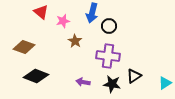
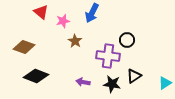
blue arrow: rotated 12 degrees clockwise
black circle: moved 18 px right, 14 px down
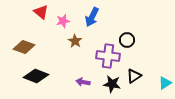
blue arrow: moved 4 px down
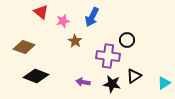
cyan triangle: moved 1 px left
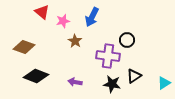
red triangle: moved 1 px right
purple arrow: moved 8 px left
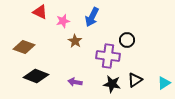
red triangle: moved 2 px left; rotated 14 degrees counterclockwise
black triangle: moved 1 px right, 4 px down
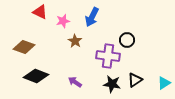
purple arrow: rotated 24 degrees clockwise
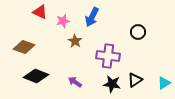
black circle: moved 11 px right, 8 px up
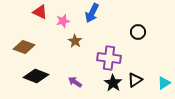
blue arrow: moved 4 px up
purple cross: moved 1 px right, 2 px down
black star: moved 1 px right, 1 px up; rotated 24 degrees clockwise
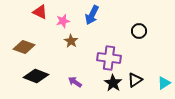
blue arrow: moved 2 px down
black circle: moved 1 px right, 1 px up
brown star: moved 4 px left
